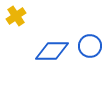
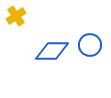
blue circle: moved 1 px up
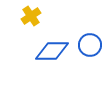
yellow cross: moved 15 px right
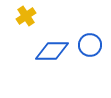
yellow cross: moved 5 px left
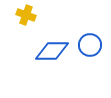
yellow cross: moved 1 px up; rotated 36 degrees counterclockwise
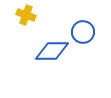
blue circle: moved 7 px left, 13 px up
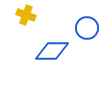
blue circle: moved 4 px right, 4 px up
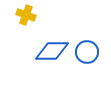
blue circle: moved 24 px down
